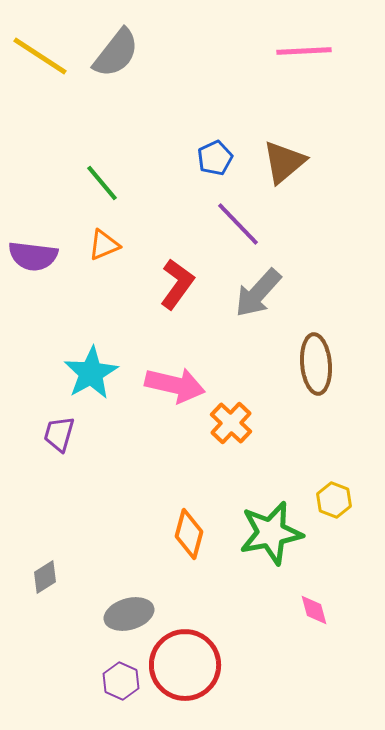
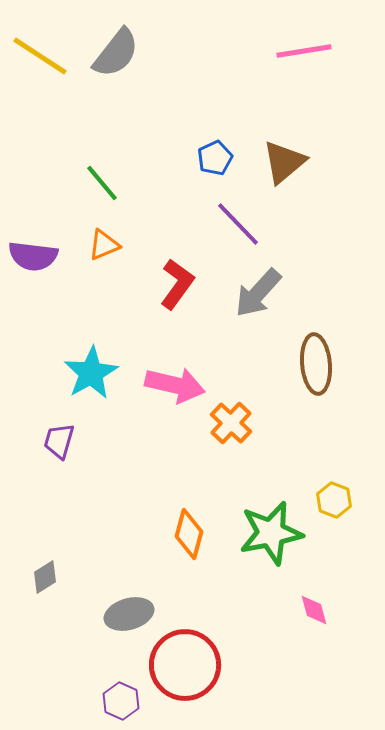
pink line: rotated 6 degrees counterclockwise
purple trapezoid: moved 7 px down
purple hexagon: moved 20 px down
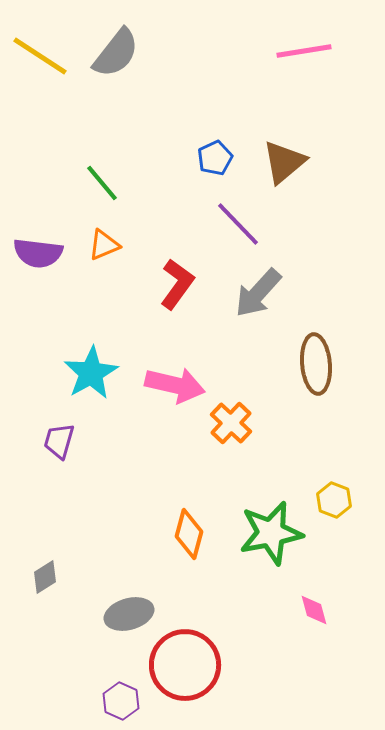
purple semicircle: moved 5 px right, 3 px up
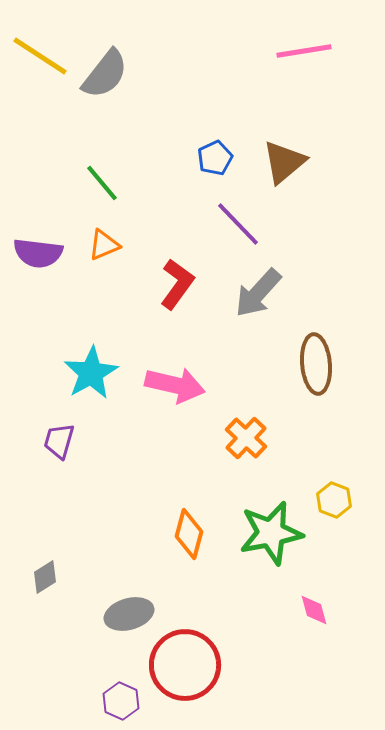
gray semicircle: moved 11 px left, 21 px down
orange cross: moved 15 px right, 15 px down
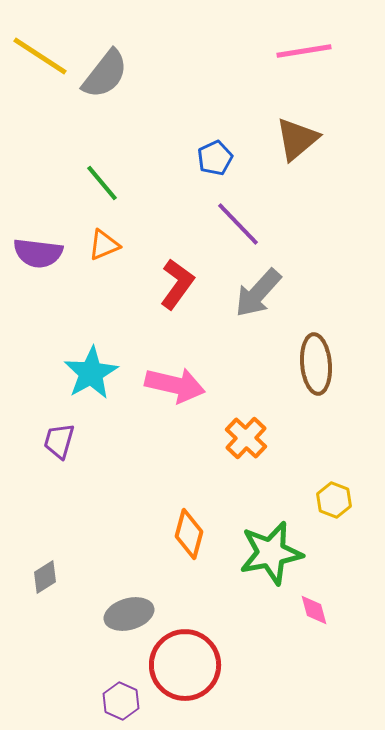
brown triangle: moved 13 px right, 23 px up
green star: moved 20 px down
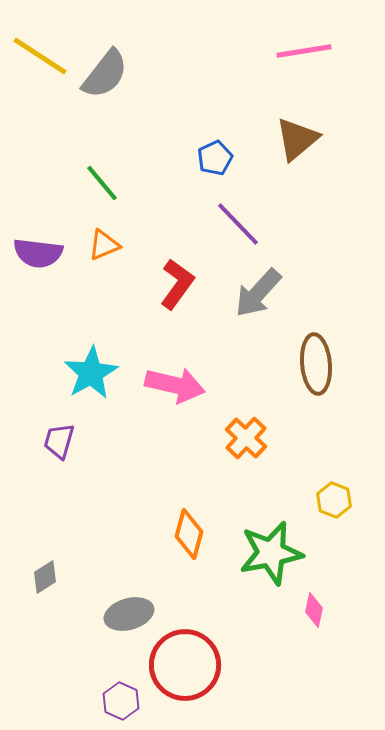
pink diamond: rotated 28 degrees clockwise
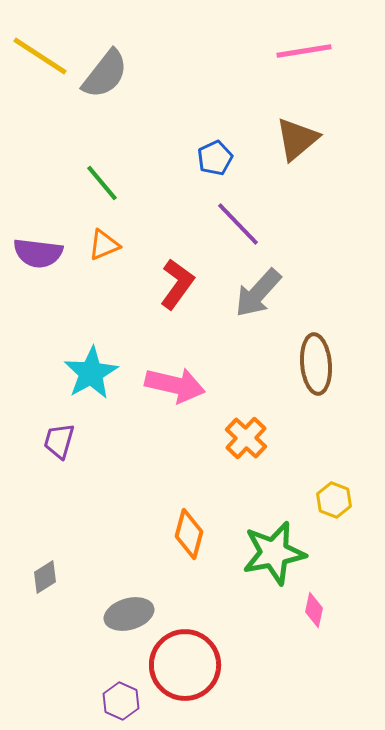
green star: moved 3 px right
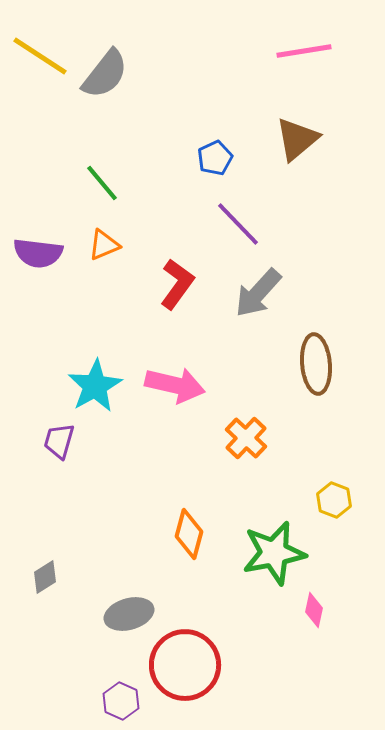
cyan star: moved 4 px right, 13 px down
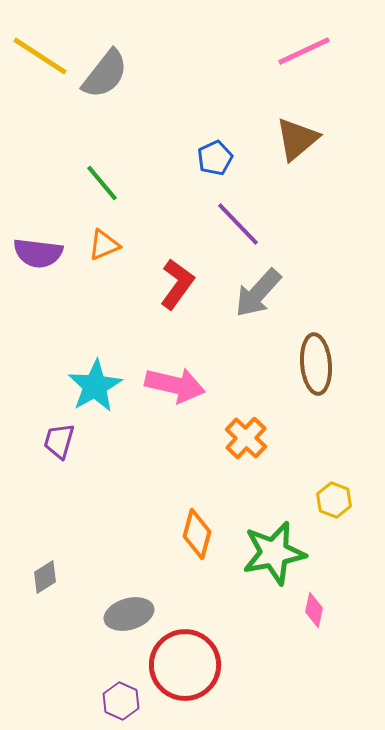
pink line: rotated 16 degrees counterclockwise
orange diamond: moved 8 px right
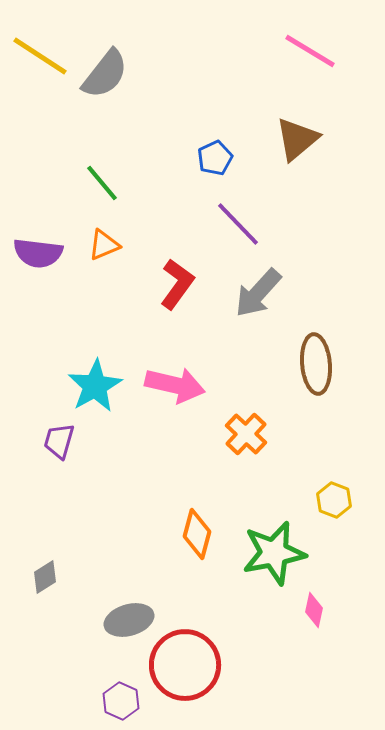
pink line: moved 6 px right; rotated 56 degrees clockwise
orange cross: moved 4 px up
gray ellipse: moved 6 px down
